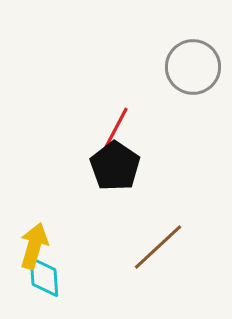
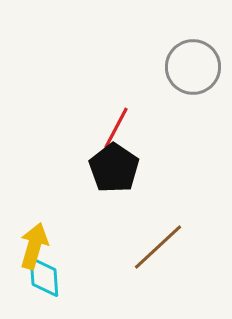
black pentagon: moved 1 px left, 2 px down
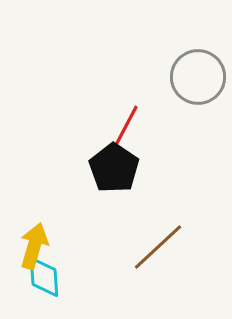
gray circle: moved 5 px right, 10 px down
red line: moved 10 px right, 2 px up
